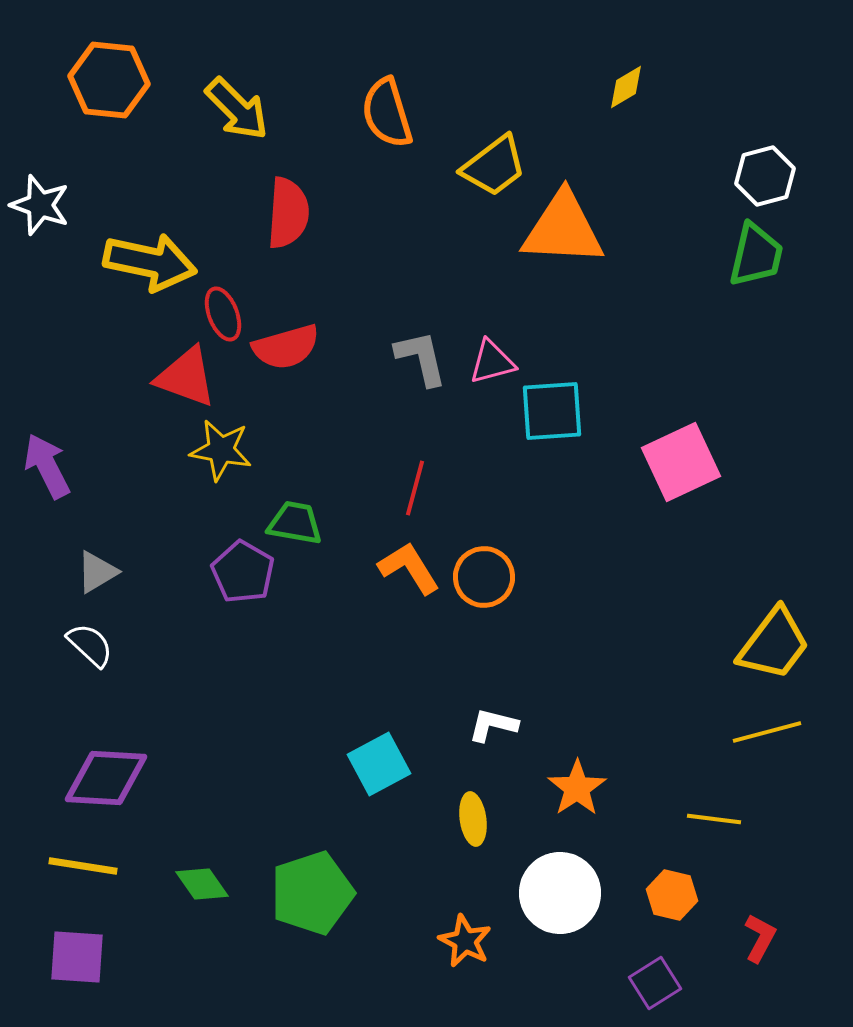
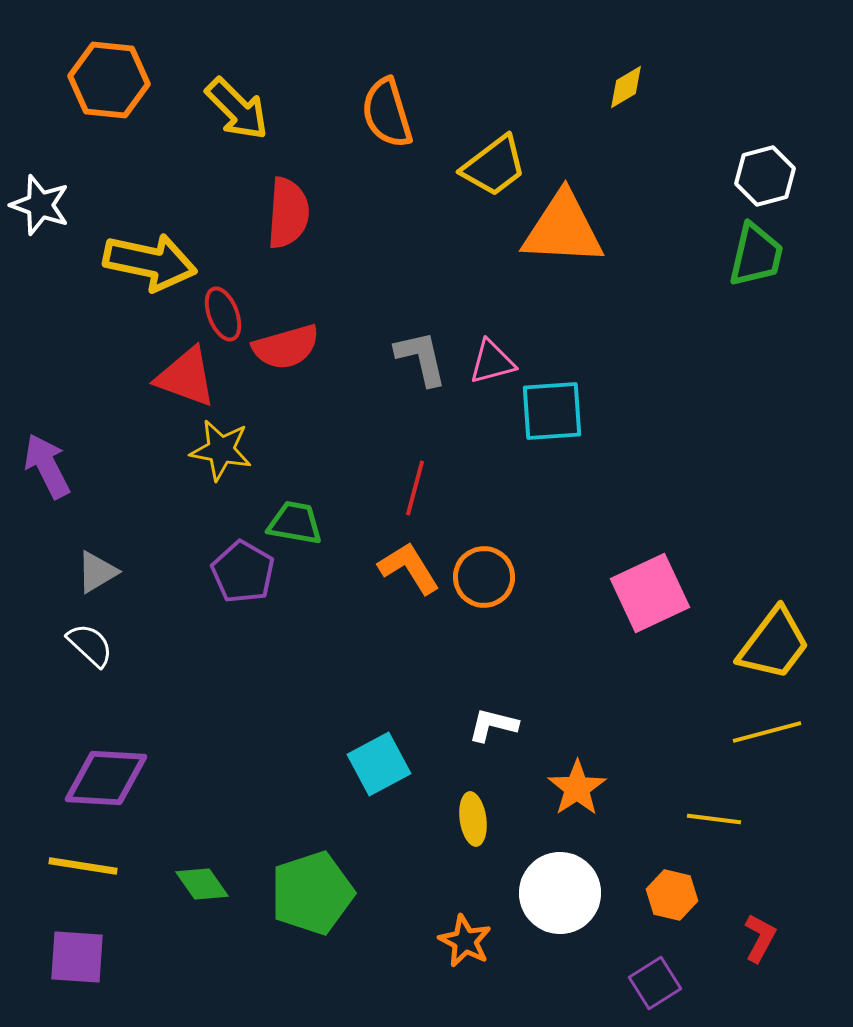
pink square at (681, 462): moved 31 px left, 131 px down
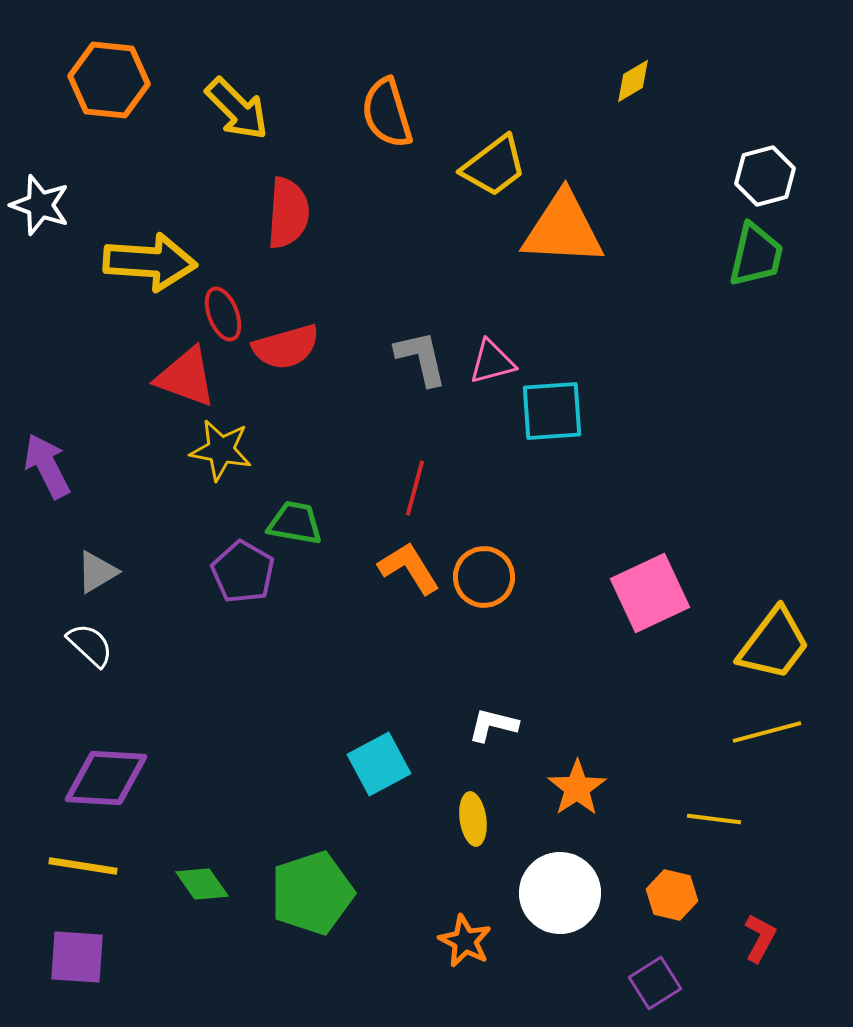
yellow diamond at (626, 87): moved 7 px right, 6 px up
yellow arrow at (150, 262): rotated 8 degrees counterclockwise
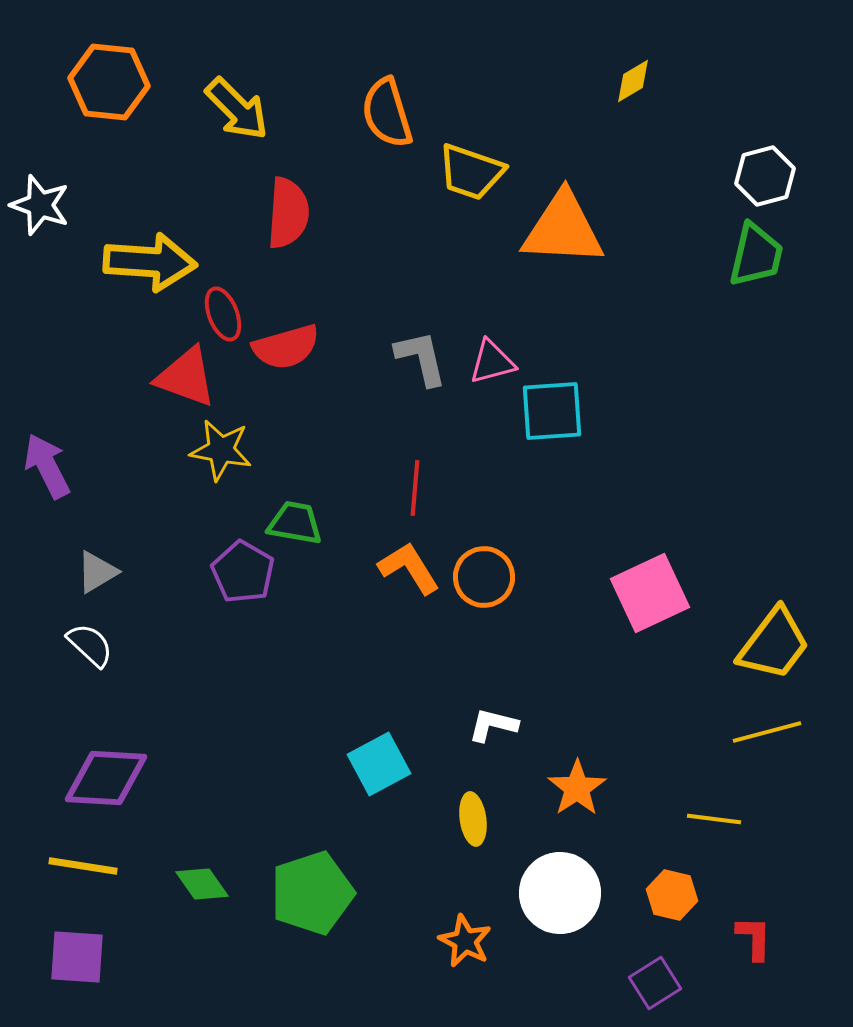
orange hexagon at (109, 80): moved 2 px down
yellow trapezoid at (494, 166): moved 23 px left, 6 px down; rotated 56 degrees clockwise
red line at (415, 488): rotated 10 degrees counterclockwise
red L-shape at (760, 938): moved 6 px left; rotated 27 degrees counterclockwise
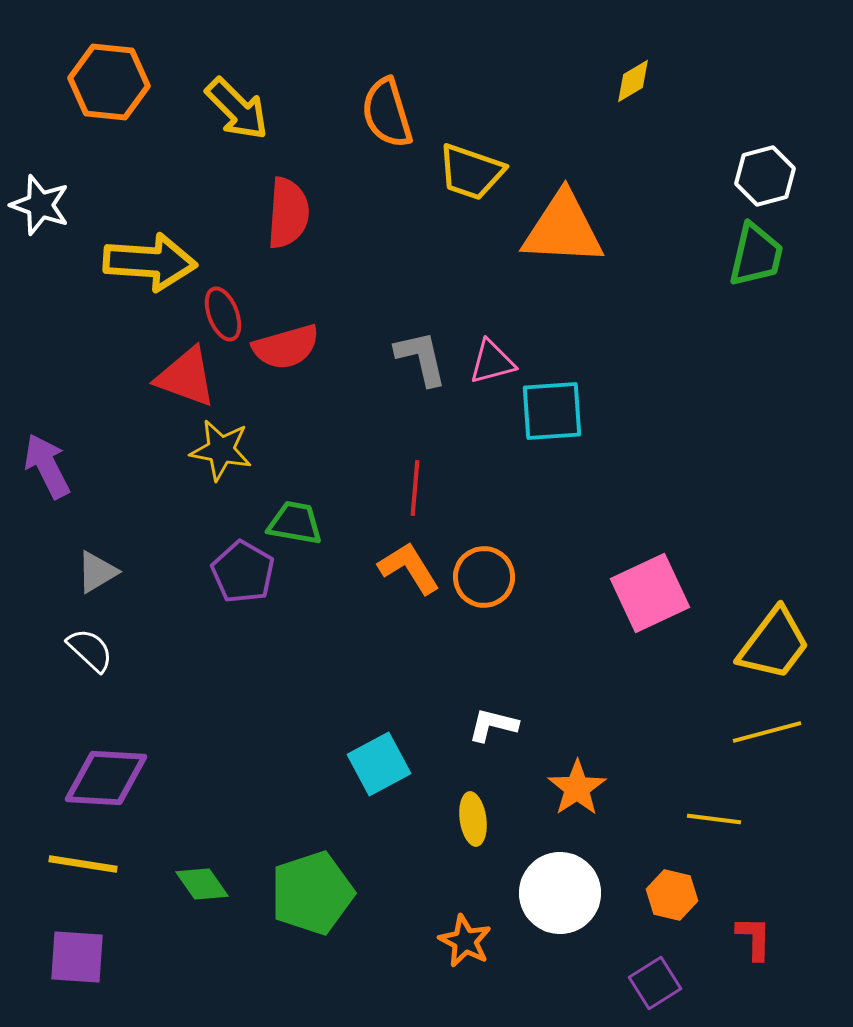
white semicircle at (90, 645): moved 5 px down
yellow line at (83, 866): moved 2 px up
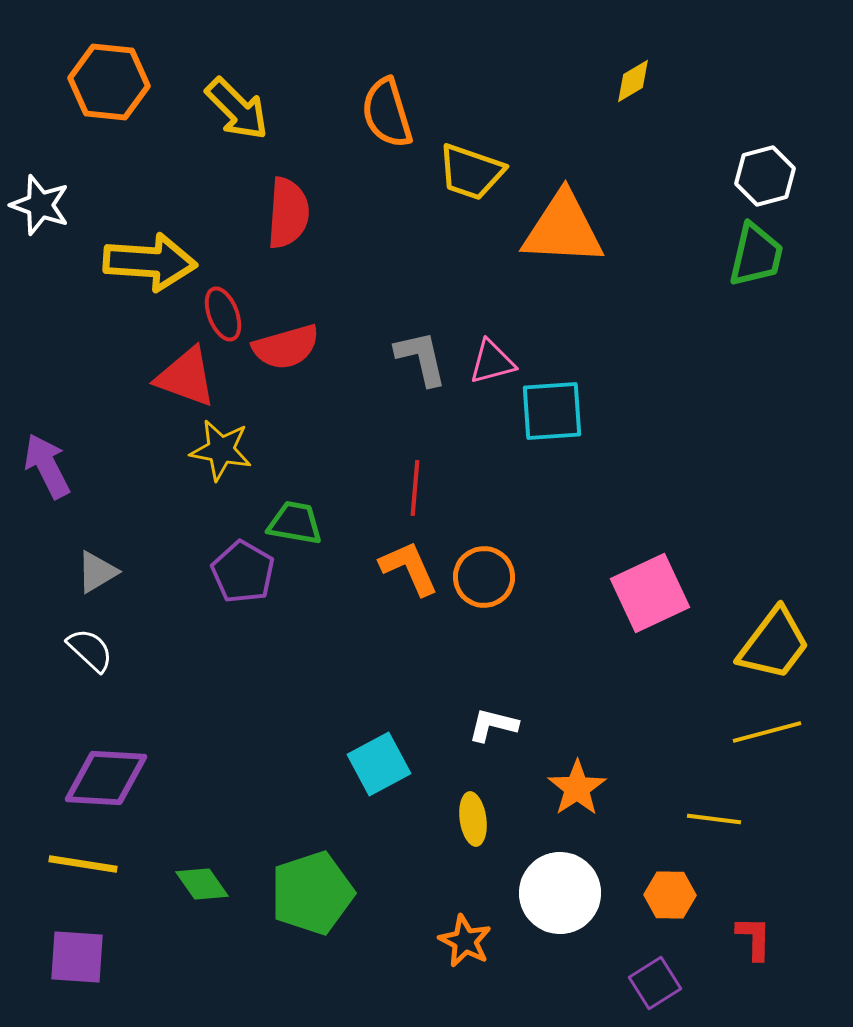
orange L-shape at (409, 568): rotated 8 degrees clockwise
orange hexagon at (672, 895): moved 2 px left; rotated 12 degrees counterclockwise
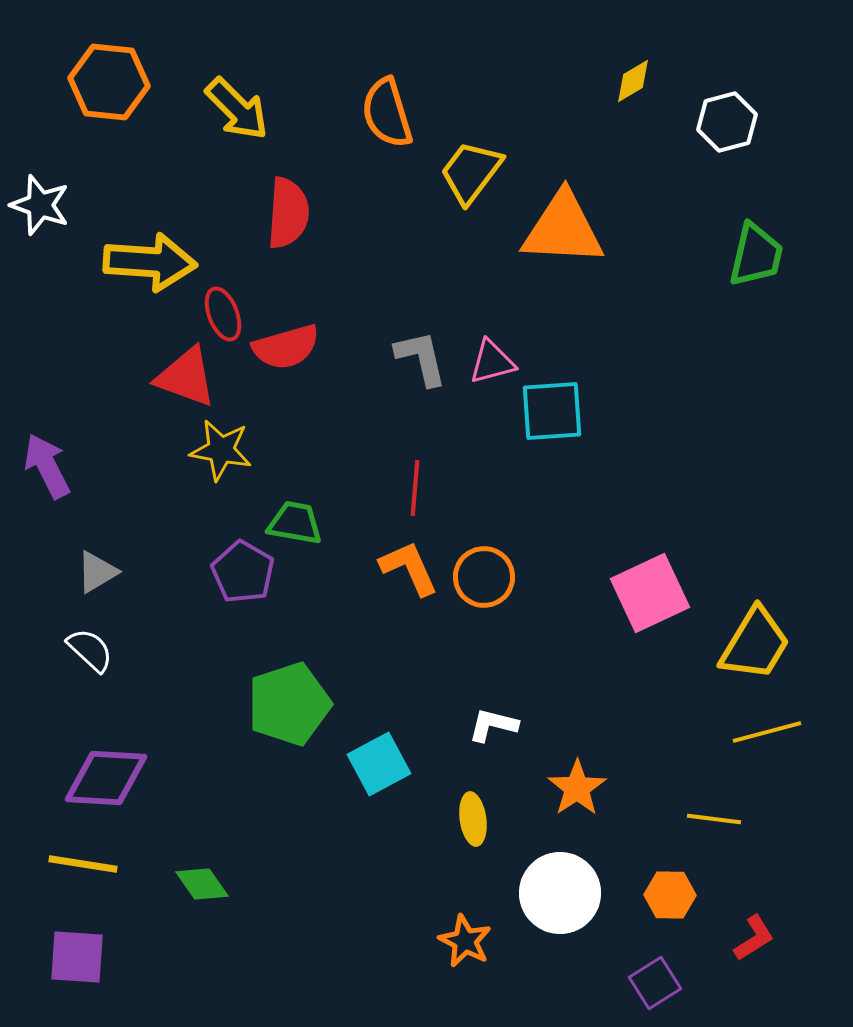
yellow trapezoid at (471, 172): rotated 108 degrees clockwise
white hexagon at (765, 176): moved 38 px left, 54 px up
yellow trapezoid at (774, 644): moved 19 px left; rotated 6 degrees counterclockwise
green pentagon at (312, 893): moved 23 px left, 189 px up
red L-shape at (754, 938): rotated 57 degrees clockwise
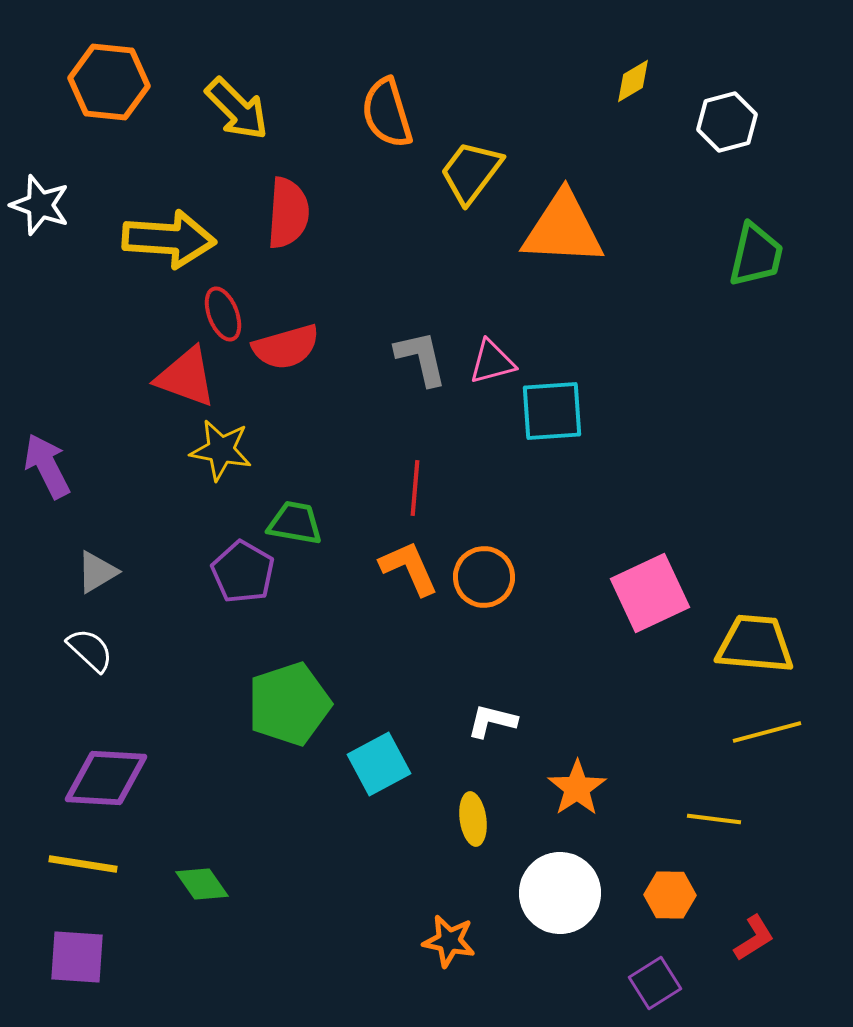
yellow arrow at (150, 262): moved 19 px right, 23 px up
yellow trapezoid at (755, 644): rotated 116 degrees counterclockwise
white L-shape at (493, 725): moved 1 px left, 4 px up
orange star at (465, 941): moved 16 px left; rotated 16 degrees counterclockwise
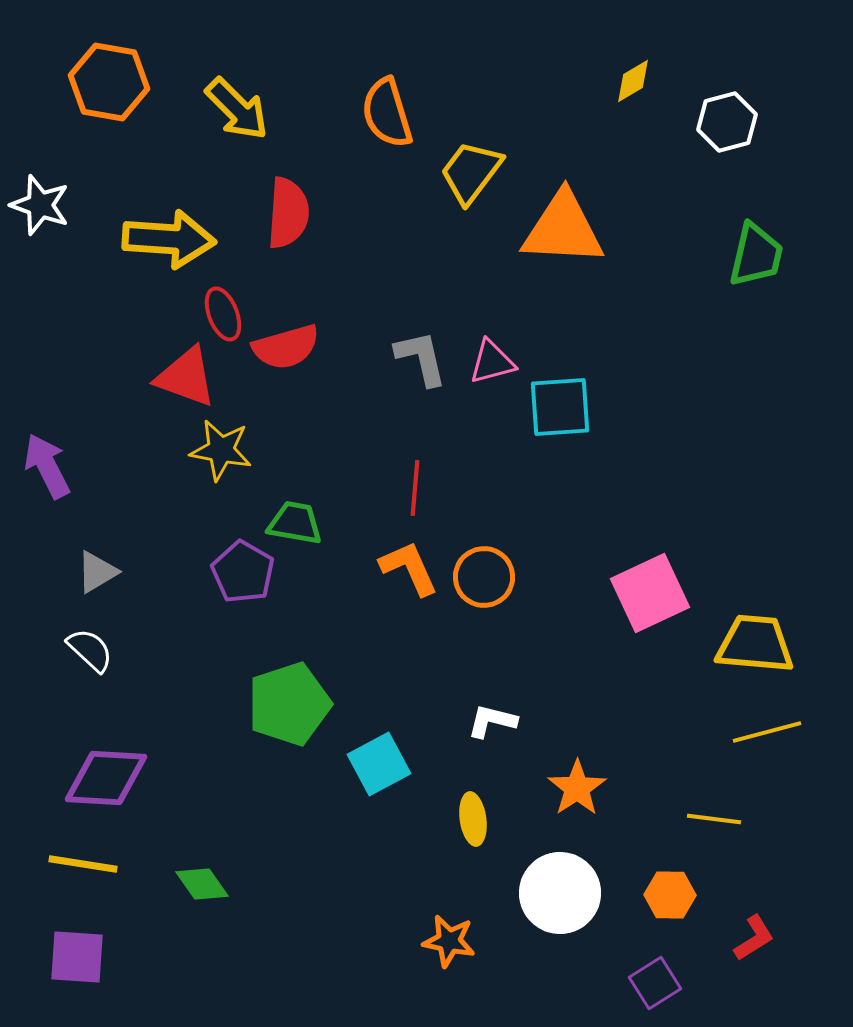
orange hexagon at (109, 82): rotated 4 degrees clockwise
cyan square at (552, 411): moved 8 px right, 4 px up
